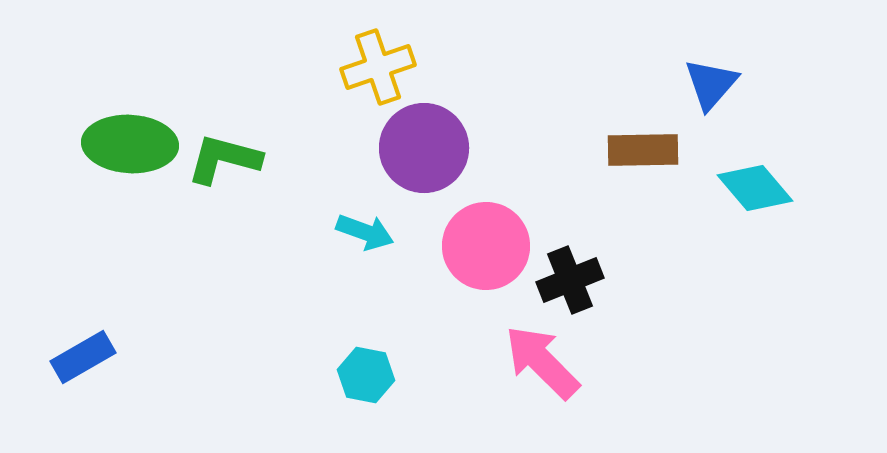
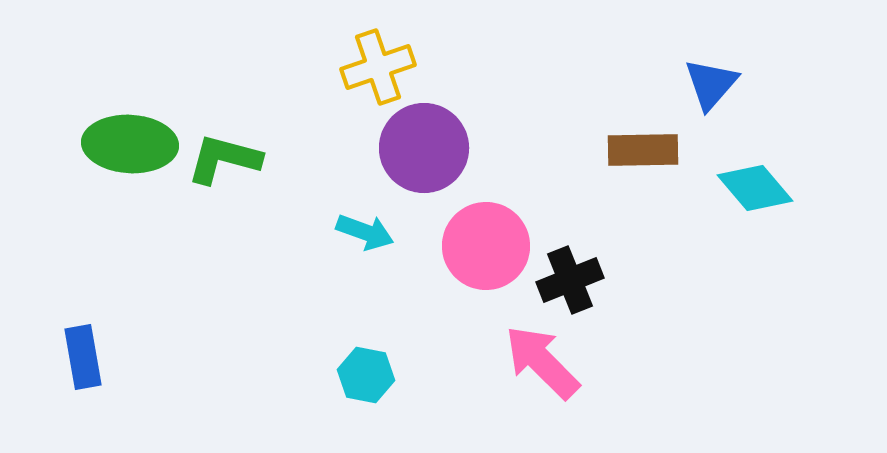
blue rectangle: rotated 70 degrees counterclockwise
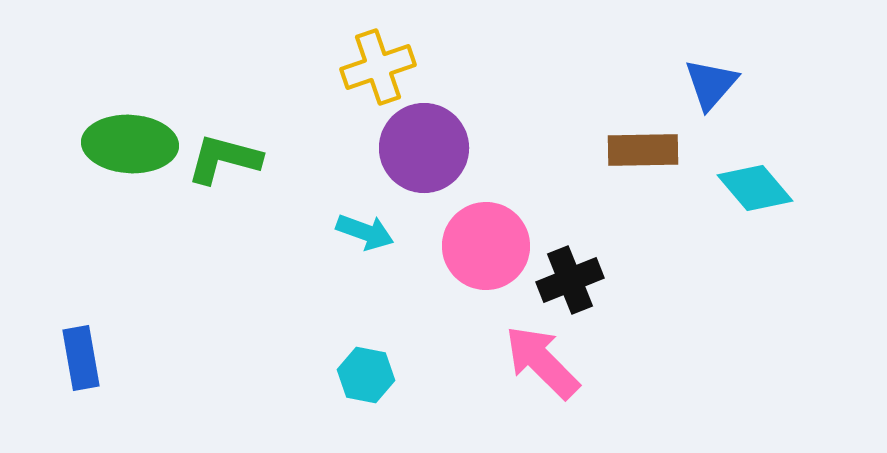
blue rectangle: moved 2 px left, 1 px down
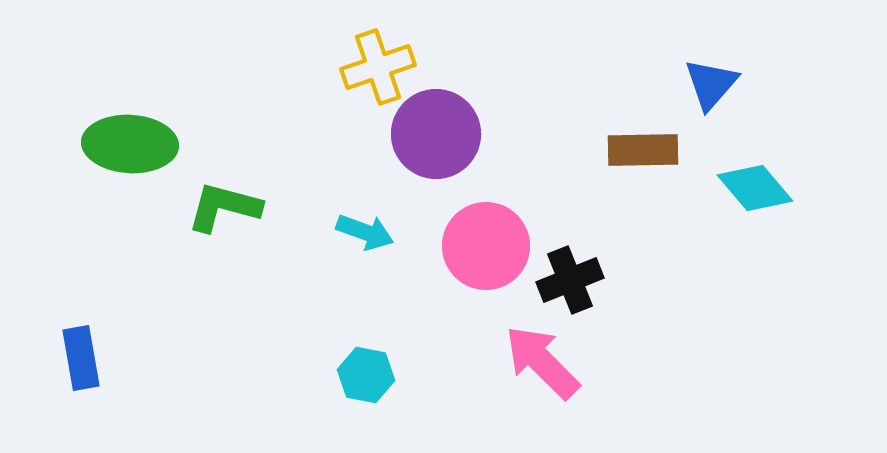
purple circle: moved 12 px right, 14 px up
green L-shape: moved 48 px down
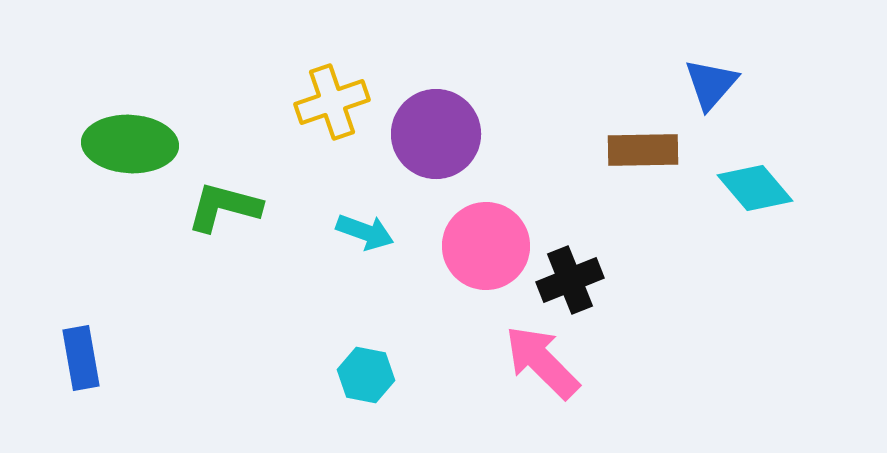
yellow cross: moved 46 px left, 35 px down
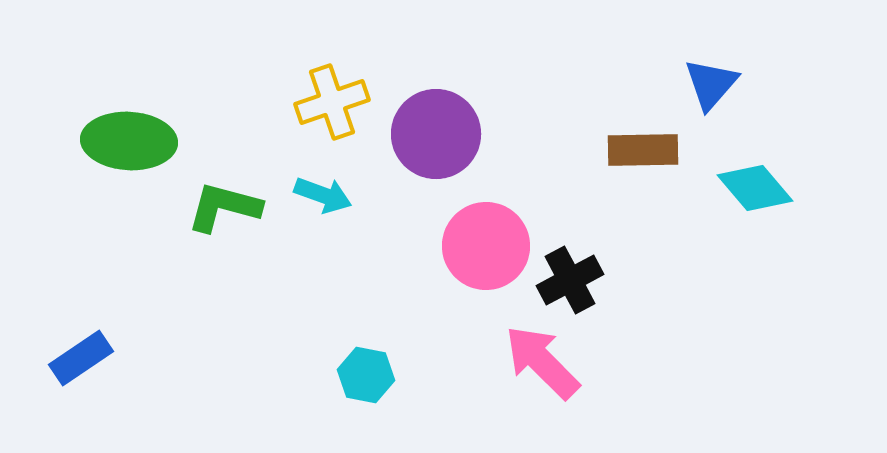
green ellipse: moved 1 px left, 3 px up
cyan arrow: moved 42 px left, 37 px up
black cross: rotated 6 degrees counterclockwise
blue rectangle: rotated 66 degrees clockwise
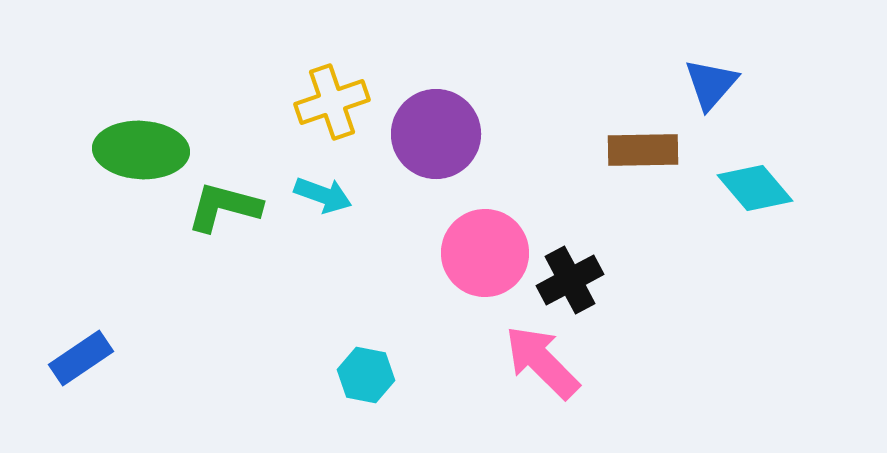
green ellipse: moved 12 px right, 9 px down
pink circle: moved 1 px left, 7 px down
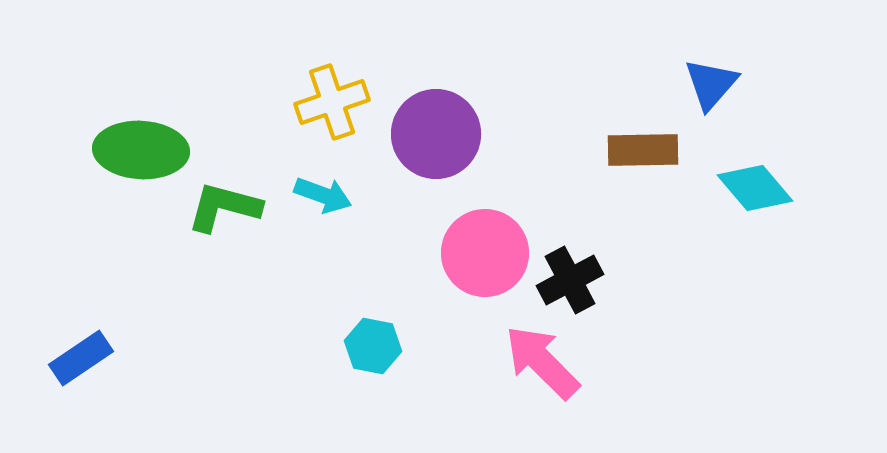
cyan hexagon: moved 7 px right, 29 px up
